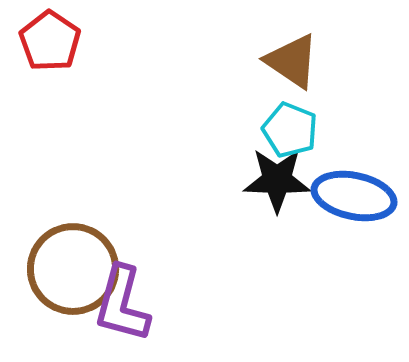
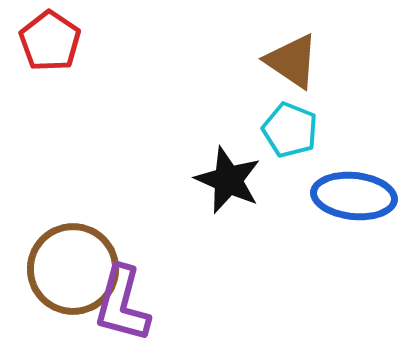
black star: moved 49 px left; rotated 22 degrees clockwise
blue ellipse: rotated 6 degrees counterclockwise
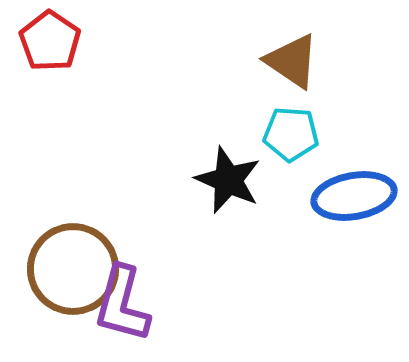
cyan pentagon: moved 1 px right, 4 px down; rotated 18 degrees counterclockwise
blue ellipse: rotated 16 degrees counterclockwise
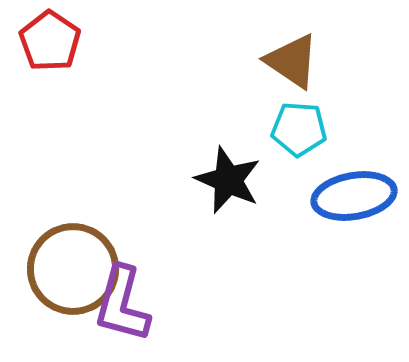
cyan pentagon: moved 8 px right, 5 px up
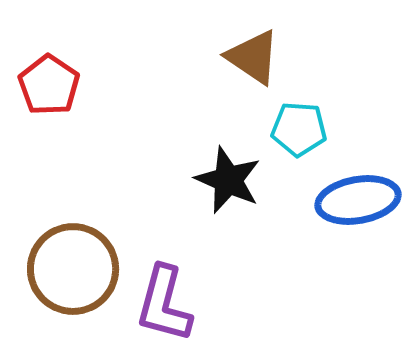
red pentagon: moved 1 px left, 44 px down
brown triangle: moved 39 px left, 4 px up
blue ellipse: moved 4 px right, 4 px down
purple L-shape: moved 42 px right
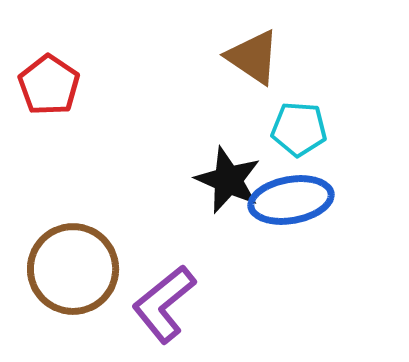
blue ellipse: moved 67 px left
purple L-shape: rotated 36 degrees clockwise
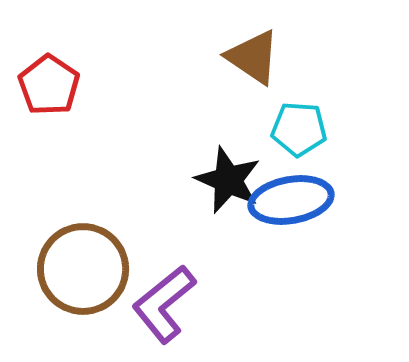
brown circle: moved 10 px right
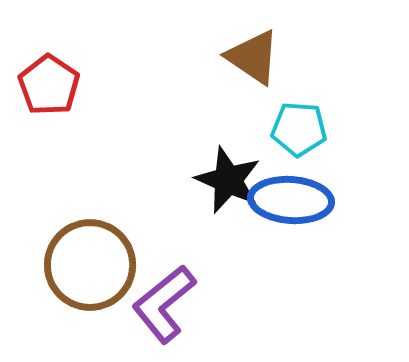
blue ellipse: rotated 14 degrees clockwise
brown circle: moved 7 px right, 4 px up
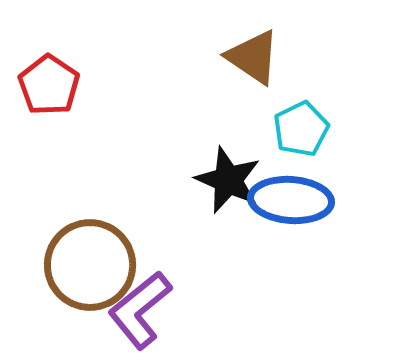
cyan pentagon: moved 2 px right; rotated 30 degrees counterclockwise
purple L-shape: moved 24 px left, 6 px down
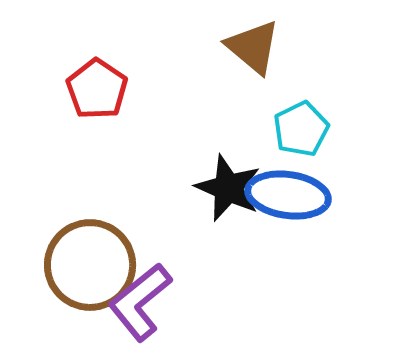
brown triangle: moved 10 px up; rotated 6 degrees clockwise
red pentagon: moved 48 px right, 4 px down
black star: moved 8 px down
blue ellipse: moved 3 px left, 5 px up; rotated 4 degrees clockwise
purple L-shape: moved 8 px up
